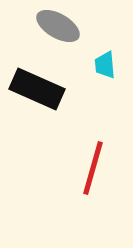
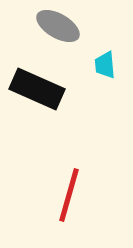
red line: moved 24 px left, 27 px down
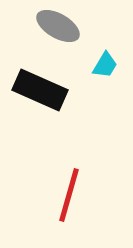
cyan trapezoid: rotated 144 degrees counterclockwise
black rectangle: moved 3 px right, 1 px down
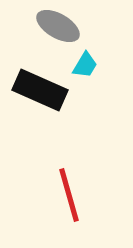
cyan trapezoid: moved 20 px left
red line: rotated 32 degrees counterclockwise
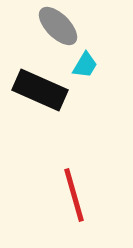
gray ellipse: rotated 15 degrees clockwise
red line: moved 5 px right
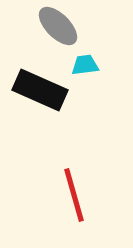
cyan trapezoid: rotated 128 degrees counterclockwise
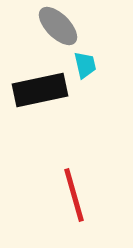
cyan trapezoid: rotated 84 degrees clockwise
black rectangle: rotated 36 degrees counterclockwise
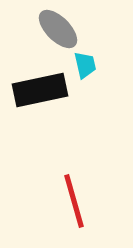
gray ellipse: moved 3 px down
red line: moved 6 px down
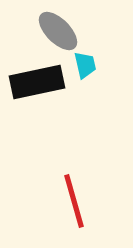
gray ellipse: moved 2 px down
black rectangle: moved 3 px left, 8 px up
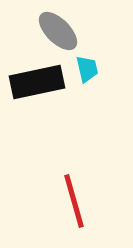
cyan trapezoid: moved 2 px right, 4 px down
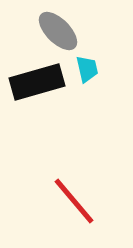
black rectangle: rotated 4 degrees counterclockwise
red line: rotated 24 degrees counterclockwise
